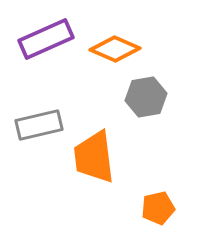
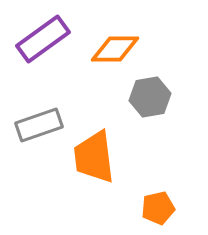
purple rectangle: moved 3 px left; rotated 12 degrees counterclockwise
orange diamond: rotated 24 degrees counterclockwise
gray hexagon: moved 4 px right
gray rectangle: rotated 6 degrees counterclockwise
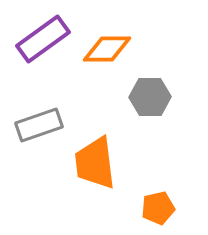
orange diamond: moved 8 px left
gray hexagon: rotated 9 degrees clockwise
orange trapezoid: moved 1 px right, 6 px down
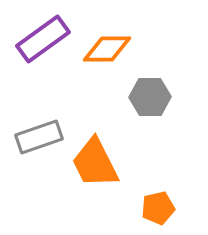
gray rectangle: moved 12 px down
orange trapezoid: rotated 20 degrees counterclockwise
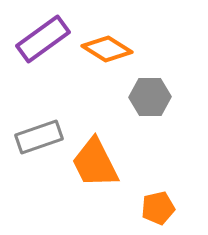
orange diamond: rotated 33 degrees clockwise
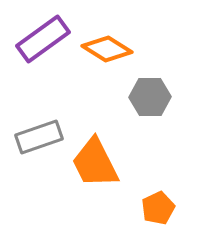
orange pentagon: rotated 12 degrees counterclockwise
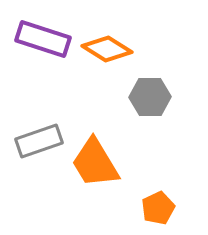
purple rectangle: rotated 54 degrees clockwise
gray rectangle: moved 4 px down
orange trapezoid: rotated 4 degrees counterclockwise
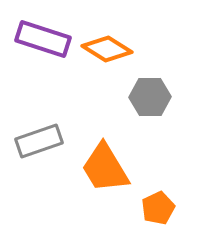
orange trapezoid: moved 10 px right, 5 px down
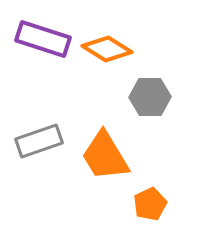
orange trapezoid: moved 12 px up
orange pentagon: moved 8 px left, 4 px up
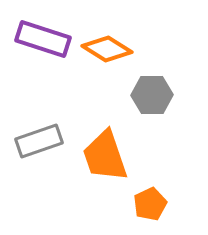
gray hexagon: moved 2 px right, 2 px up
orange trapezoid: rotated 12 degrees clockwise
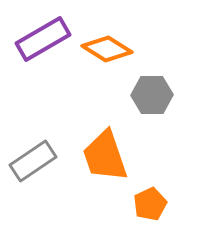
purple rectangle: rotated 48 degrees counterclockwise
gray rectangle: moved 6 px left, 20 px down; rotated 15 degrees counterclockwise
